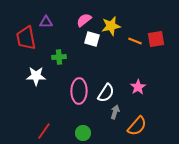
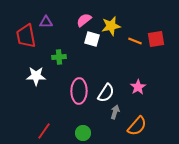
red trapezoid: moved 2 px up
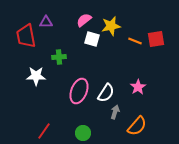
pink ellipse: rotated 20 degrees clockwise
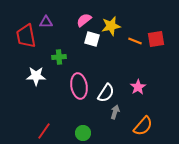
pink ellipse: moved 5 px up; rotated 30 degrees counterclockwise
orange semicircle: moved 6 px right
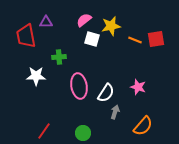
orange line: moved 1 px up
pink star: rotated 21 degrees counterclockwise
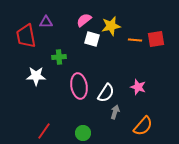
orange line: rotated 16 degrees counterclockwise
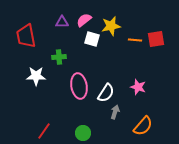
purple triangle: moved 16 px right
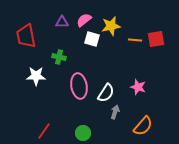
green cross: rotated 16 degrees clockwise
